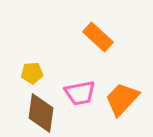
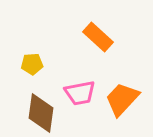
yellow pentagon: moved 9 px up
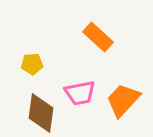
orange trapezoid: moved 1 px right, 1 px down
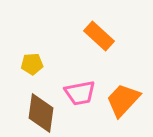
orange rectangle: moved 1 px right, 1 px up
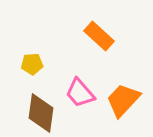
pink trapezoid: rotated 60 degrees clockwise
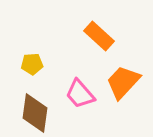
pink trapezoid: moved 1 px down
orange trapezoid: moved 18 px up
brown diamond: moved 6 px left
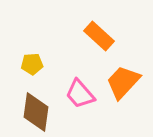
brown diamond: moved 1 px right, 1 px up
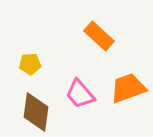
yellow pentagon: moved 2 px left
orange trapezoid: moved 5 px right, 6 px down; rotated 27 degrees clockwise
